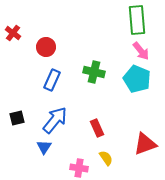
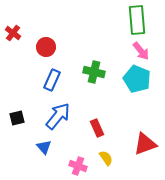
blue arrow: moved 3 px right, 4 px up
blue triangle: rotated 14 degrees counterclockwise
pink cross: moved 1 px left, 2 px up; rotated 12 degrees clockwise
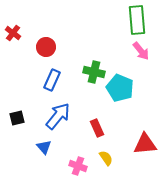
cyan pentagon: moved 17 px left, 9 px down
red triangle: rotated 15 degrees clockwise
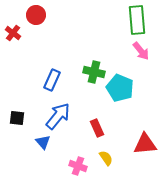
red circle: moved 10 px left, 32 px up
black square: rotated 21 degrees clockwise
blue triangle: moved 1 px left, 5 px up
